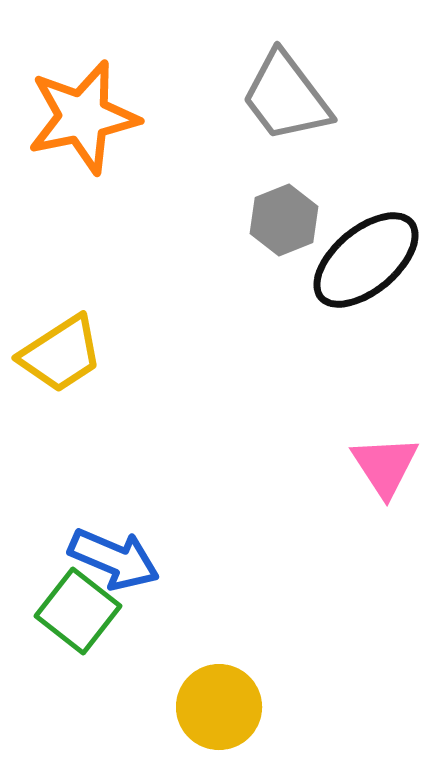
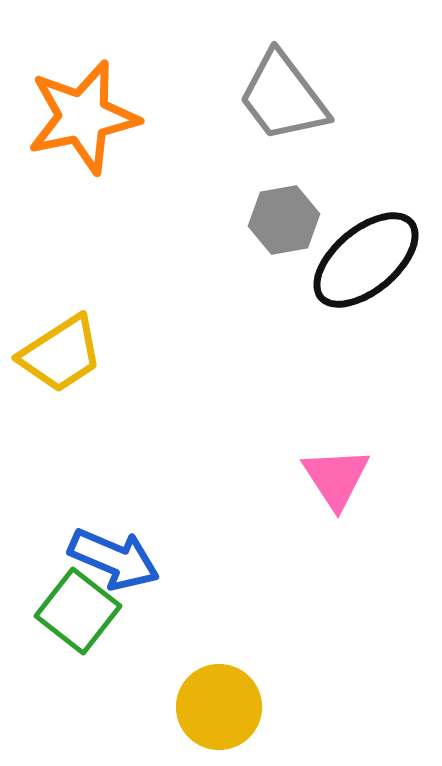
gray trapezoid: moved 3 px left
gray hexagon: rotated 12 degrees clockwise
pink triangle: moved 49 px left, 12 px down
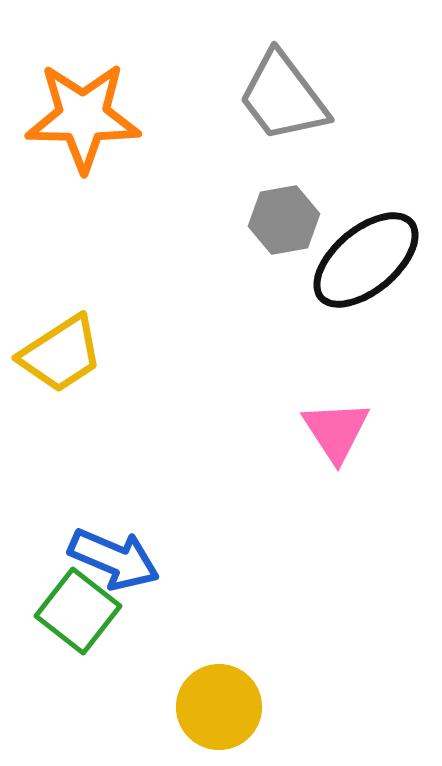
orange star: rotated 13 degrees clockwise
pink triangle: moved 47 px up
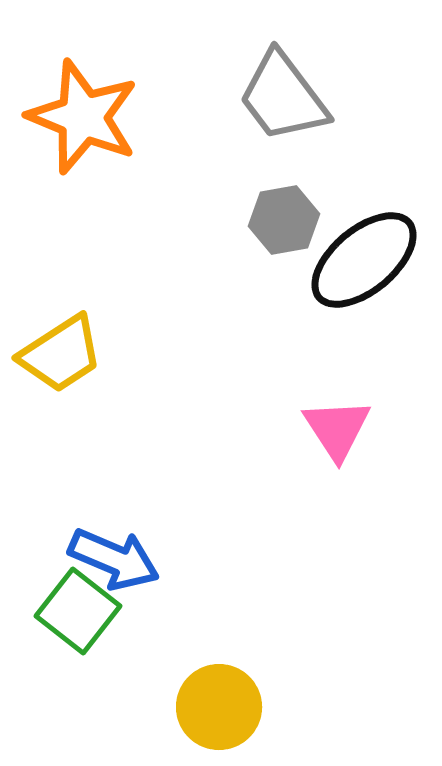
orange star: rotated 21 degrees clockwise
black ellipse: moved 2 px left
pink triangle: moved 1 px right, 2 px up
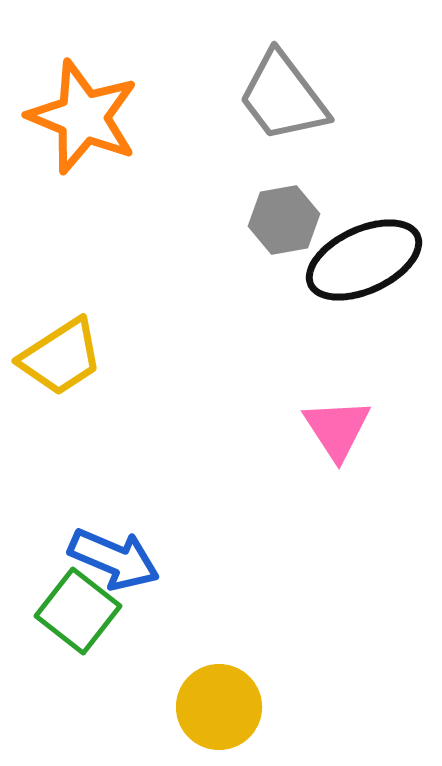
black ellipse: rotated 15 degrees clockwise
yellow trapezoid: moved 3 px down
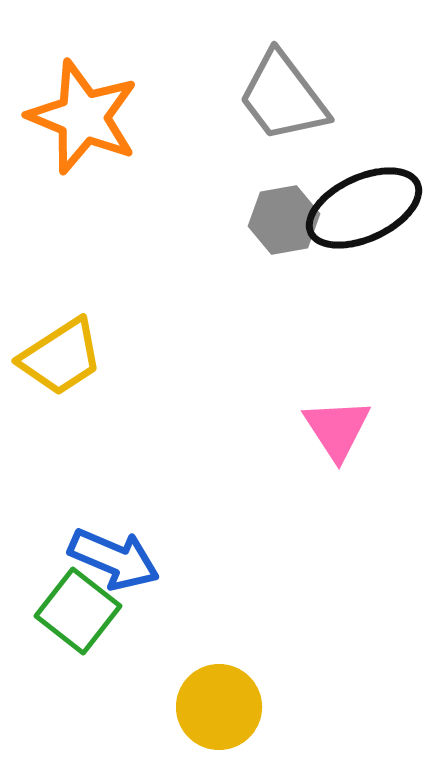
black ellipse: moved 52 px up
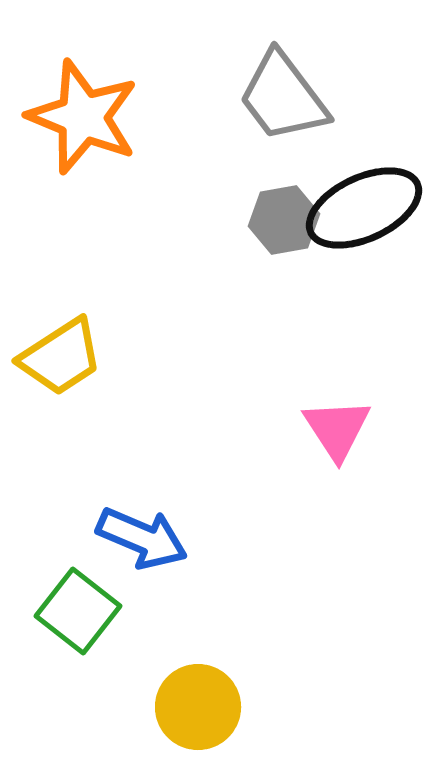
blue arrow: moved 28 px right, 21 px up
yellow circle: moved 21 px left
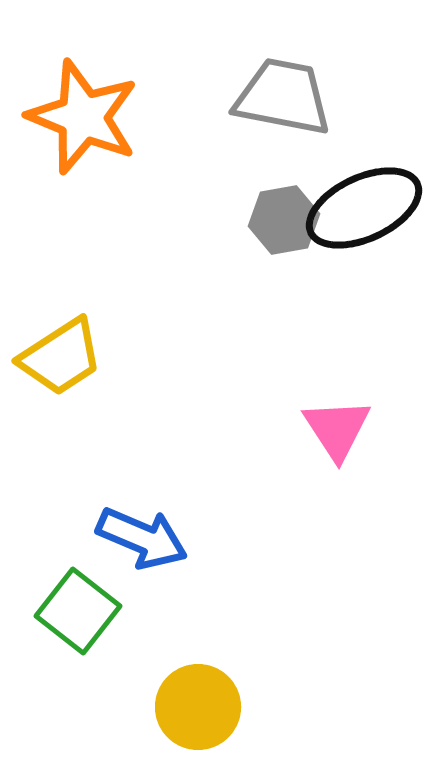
gray trapezoid: rotated 138 degrees clockwise
